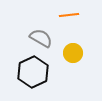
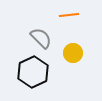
gray semicircle: rotated 15 degrees clockwise
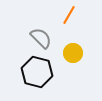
orange line: rotated 54 degrees counterclockwise
black hexagon: moved 4 px right; rotated 20 degrees counterclockwise
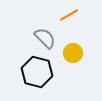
orange line: rotated 30 degrees clockwise
gray semicircle: moved 4 px right
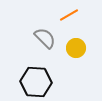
yellow circle: moved 3 px right, 5 px up
black hexagon: moved 1 px left, 10 px down; rotated 12 degrees counterclockwise
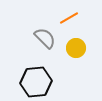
orange line: moved 3 px down
black hexagon: rotated 8 degrees counterclockwise
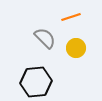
orange line: moved 2 px right, 1 px up; rotated 12 degrees clockwise
